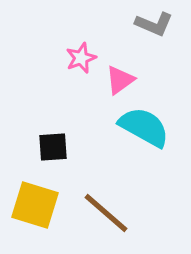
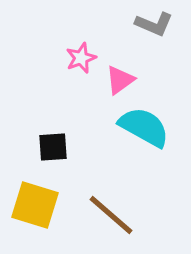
brown line: moved 5 px right, 2 px down
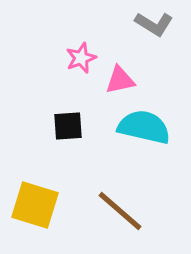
gray L-shape: rotated 9 degrees clockwise
pink triangle: rotated 24 degrees clockwise
cyan semicircle: rotated 16 degrees counterclockwise
black square: moved 15 px right, 21 px up
brown line: moved 9 px right, 4 px up
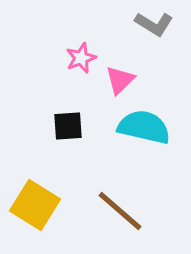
pink triangle: rotated 32 degrees counterclockwise
yellow square: rotated 15 degrees clockwise
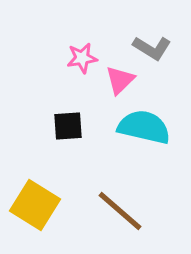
gray L-shape: moved 2 px left, 24 px down
pink star: moved 1 px right; rotated 12 degrees clockwise
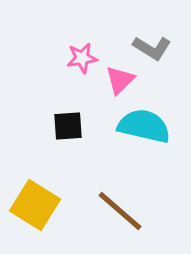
cyan semicircle: moved 1 px up
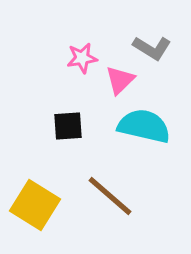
brown line: moved 10 px left, 15 px up
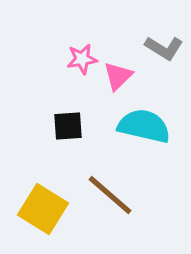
gray L-shape: moved 12 px right
pink star: moved 1 px down
pink triangle: moved 2 px left, 4 px up
brown line: moved 1 px up
yellow square: moved 8 px right, 4 px down
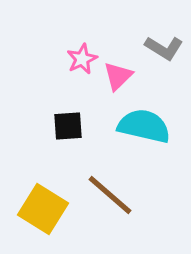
pink star: rotated 16 degrees counterclockwise
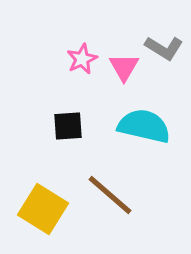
pink triangle: moved 6 px right, 9 px up; rotated 16 degrees counterclockwise
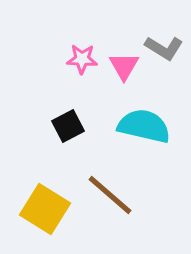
pink star: rotated 28 degrees clockwise
pink triangle: moved 1 px up
black square: rotated 24 degrees counterclockwise
yellow square: moved 2 px right
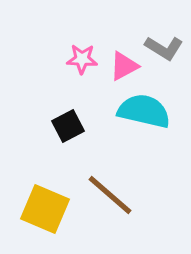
pink triangle: rotated 32 degrees clockwise
cyan semicircle: moved 15 px up
yellow square: rotated 9 degrees counterclockwise
